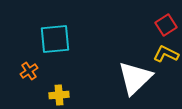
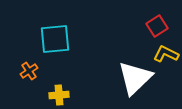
red square: moved 9 px left, 1 px down
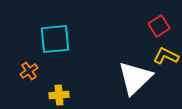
red square: moved 2 px right
yellow L-shape: moved 2 px down
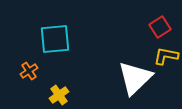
red square: moved 1 px right, 1 px down
yellow L-shape: rotated 15 degrees counterclockwise
yellow cross: rotated 30 degrees counterclockwise
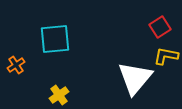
orange cross: moved 13 px left, 6 px up
white triangle: rotated 6 degrees counterclockwise
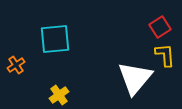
yellow L-shape: moved 1 px left, 1 px up; rotated 75 degrees clockwise
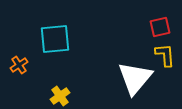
red square: rotated 20 degrees clockwise
orange cross: moved 3 px right
yellow cross: moved 1 px right, 1 px down
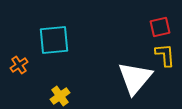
cyan square: moved 1 px left, 1 px down
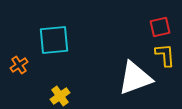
white triangle: rotated 30 degrees clockwise
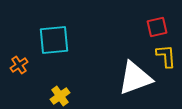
red square: moved 3 px left
yellow L-shape: moved 1 px right, 1 px down
